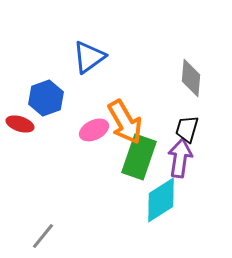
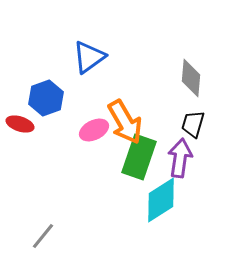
black trapezoid: moved 6 px right, 5 px up
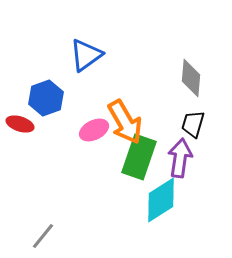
blue triangle: moved 3 px left, 2 px up
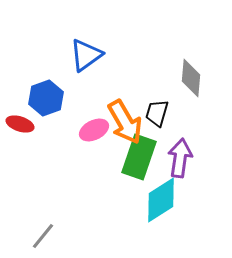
black trapezoid: moved 36 px left, 11 px up
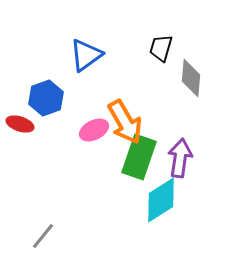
black trapezoid: moved 4 px right, 65 px up
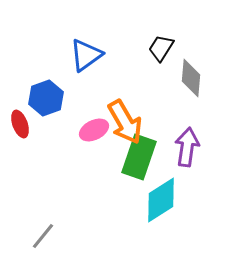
black trapezoid: rotated 16 degrees clockwise
red ellipse: rotated 52 degrees clockwise
purple arrow: moved 7 px right, 11 px up
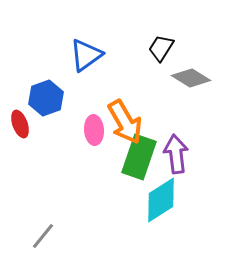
gray diamond: rotated 63 degrees counterclockwise
pink ellipse: rotated 68 degrees counterclockwise
purple arrow: moved 11 px left, 7 px down; rotated 15 degrees counterclockwise
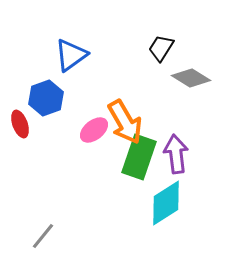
blue triangle: moved 15 px left
pink ellipse: rotated 56 degrees clockwise
cyan diamond: moved 5 px right, 3 px down
